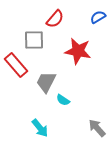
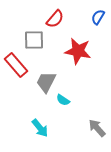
blue semicircle: rotated 28 degrees counterclockwise
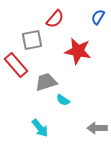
gray square: moved 2 px left; rotated 10 degrees counterclockwise
gray trapezoid: rotated 45 degrees clockwise
gray arrow: rotated 48 degrees counterclockwise
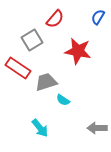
gray square: rotated 20 degrees counterclockwise
red rectangle: moved 2 px right, 3 px down; rotated 15 degrees counterclockwise
